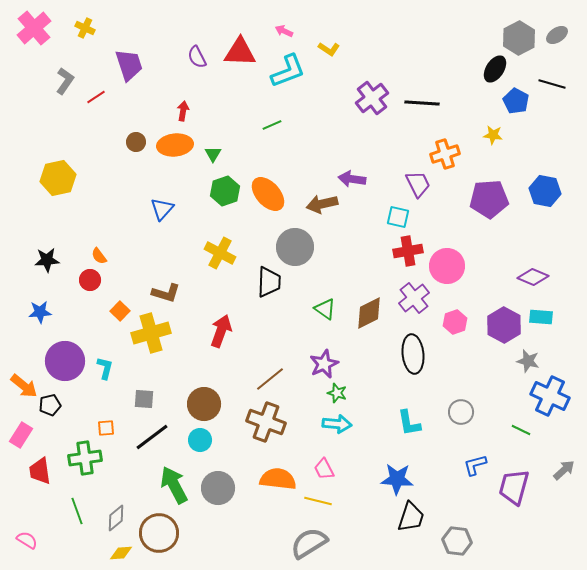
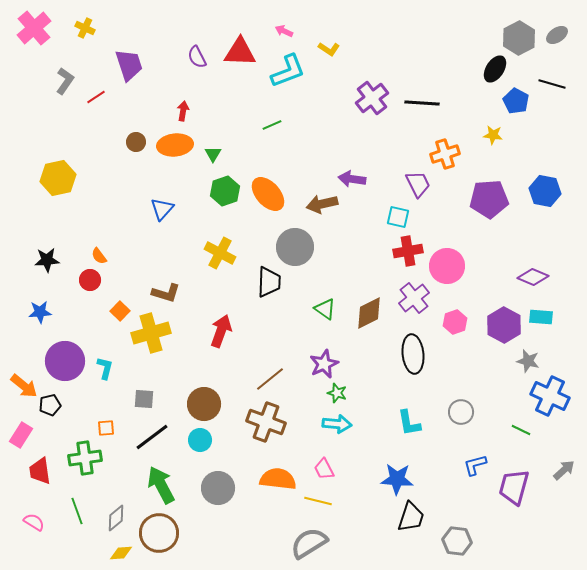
green arrow at (174, 485): moved 13 px left
pink semicircle at (27, 540): moved 7 px right, 18 px up
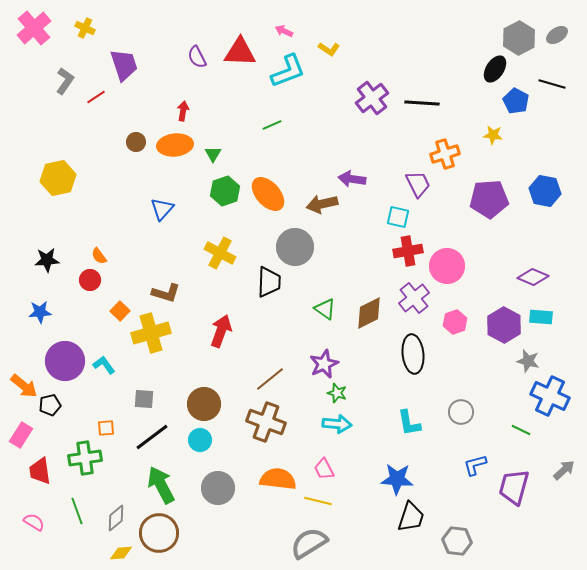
purple trapezoid at (129, 65): moved 5 px left
cyan L-shape at (105, 368): moved 1 px left, 3 px up; rotated 50 degrees counterclockwise
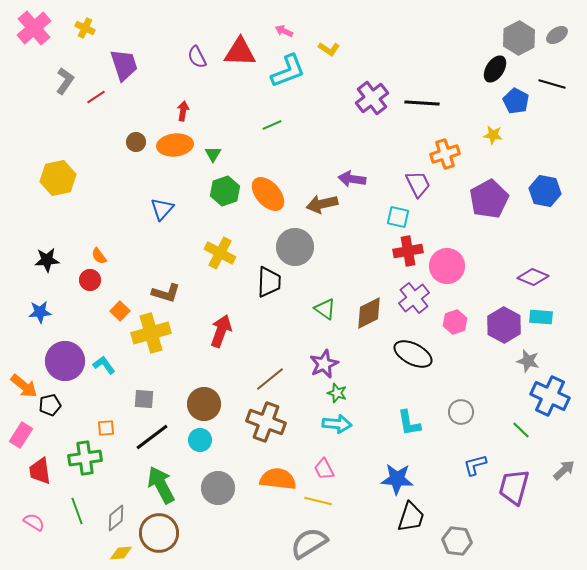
purple pentagon at (489, 199): rotated 24 degrees counterclockwise
black ellipse at (413, 354): rotated 57 degrees counterclockwise
green line at (521, 430): rotated 18 degrees clockwise
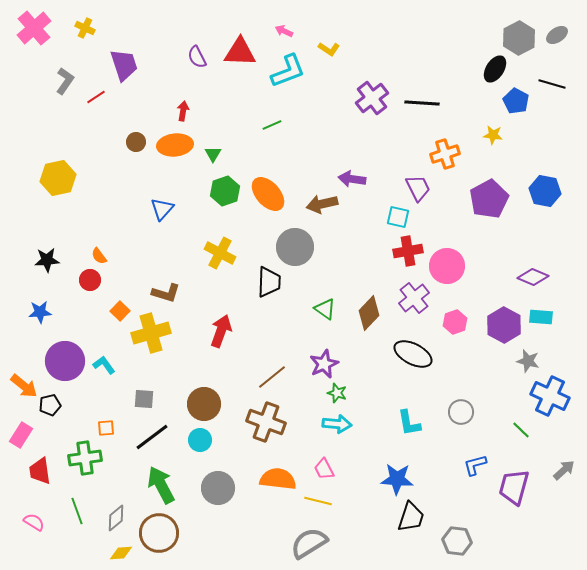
purple trapezoid at (418, 184): moved 4 px down
brown diamond at (369, 313): rotated 20 degrees counterclockwise
brown line at (270, 379): moved 2 px right, 2 px up
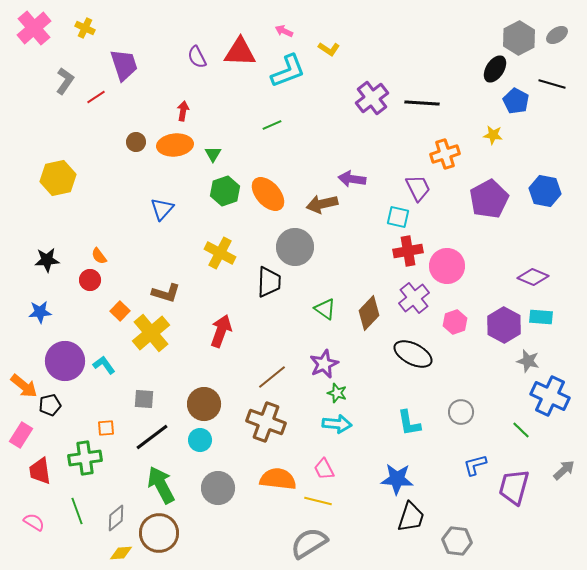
yellow cross at (151, 333): rotated 24 degrees counterclockwise
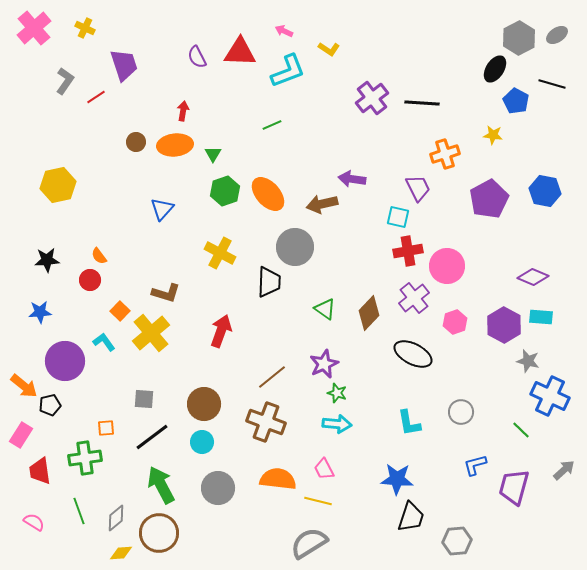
yellow hexagon at (58, 178): moved 7 px down
cyan L-shape at (104, 365): moved 23 px up
cyan circle at (200, 440): moved 2 px right, 2 px down
green line at (77, 511): moved 2 px right
gray hexagon at (457, 541): rotated 12 degrees counterclockwise
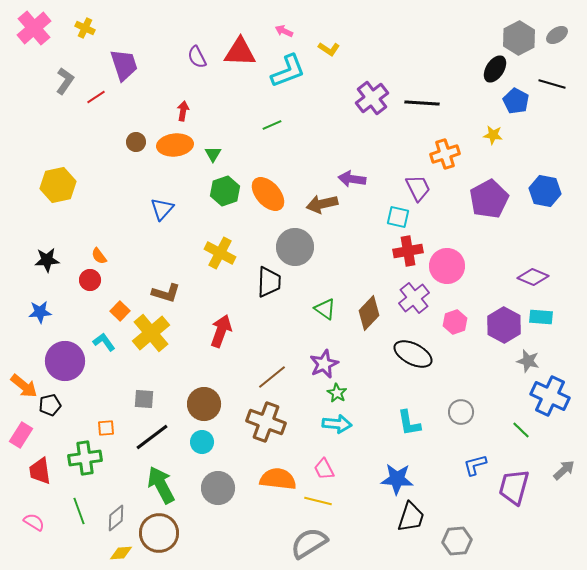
green star at (337, 393): rotated 12 degrees clockwise
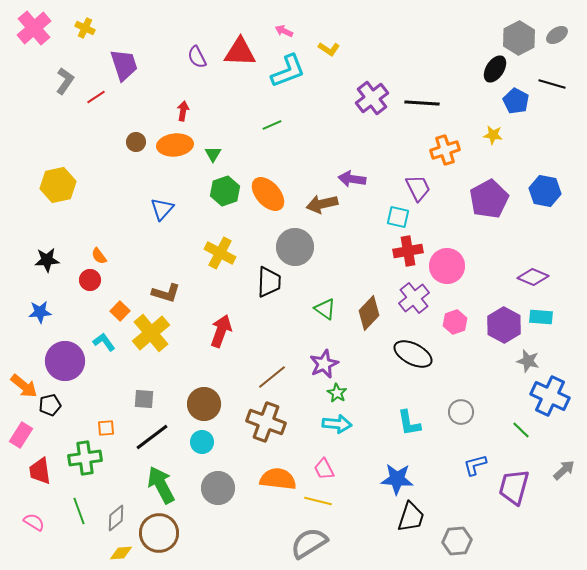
orange cross at (445, 154): moved 4 px up
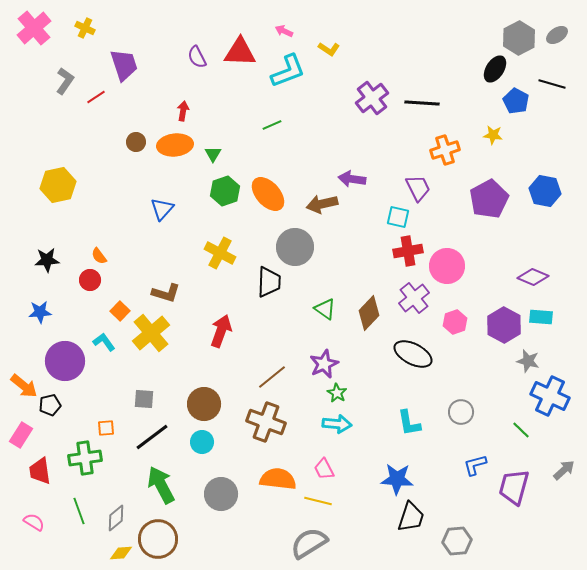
gray circle at (218, 488): moved 3 px right, 6 px down
brown circle at (159, 533): moved 1 px left, 6 px down
